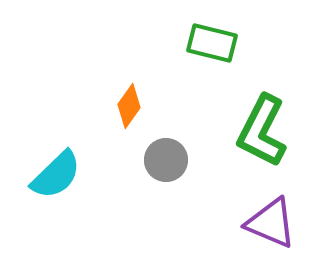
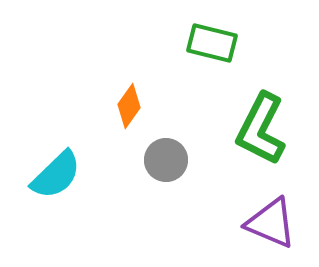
green L-shape: moved 1 px left, 2 px up
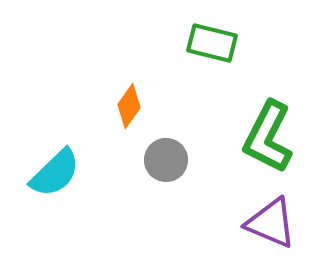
green L-shape: moved 7 px right, 8 px down
cyan semicircle: moved 1 px left, 2 px up
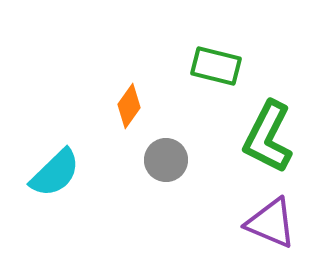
green rectangle: moved 4 px right, 23 px down
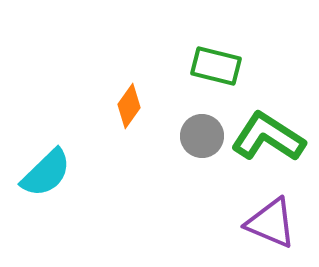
green L-shape: rotated 96 degrees clockwise
gray circle: moved 36 px right, 24 px up
cyan semicircle: moved 9 px left
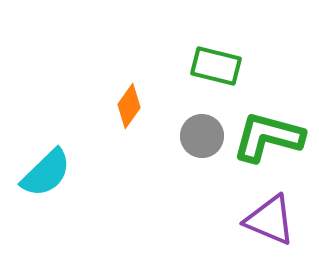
green L-shape: rotated 18 degrees counterclockwise
purple triangle: moved 1 px left, 3 px up
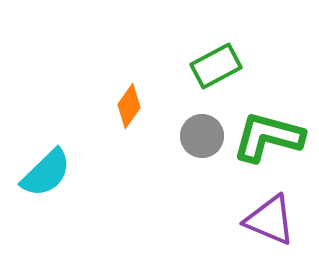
green rectangle: rotated 42 degrees counterclockwise
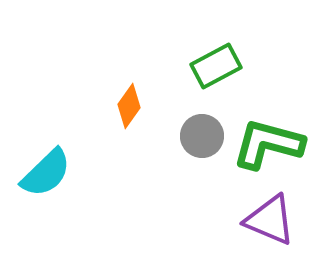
green L-shape: moved 7 px down
